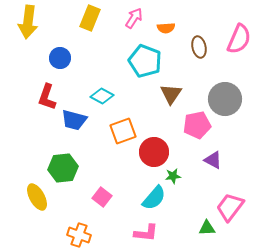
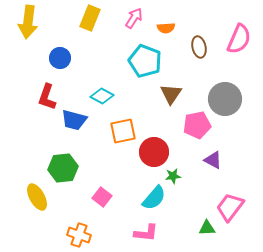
orange square: rotated 8 degrees clockwise
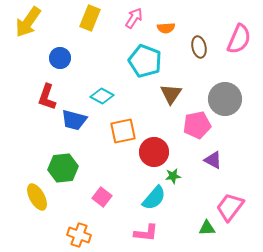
yellow arrow: rotated 28 degrees clockwise
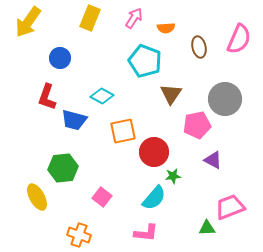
pink trapezoid: rotated 32 degrees clockwise
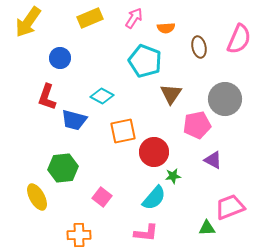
yellow rectangle: rotated 45 degrees clockwise
orange cross: rotated 20 degrees counterclockwise
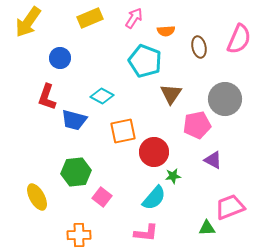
orange semicircle: moved 3 px down
green hexagon: moved 13 px right, 4 px down
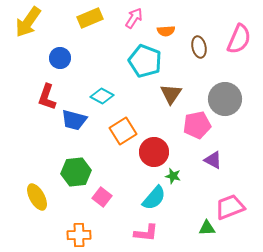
orange square: rotated 20 degrees counterclockwise
green star: rotated 21 degrees clockwise
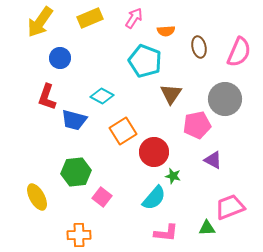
yellow arrow: moved 12 px right
pink semicircle: moved 13 px down
pink L-shape: moved 20 px right
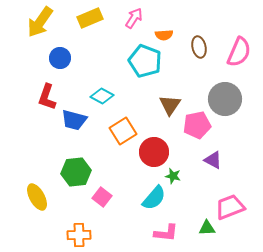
orange semicircle: moved 2 px left, 4 px down
brown triangle: moved 1 px left, 11 px down
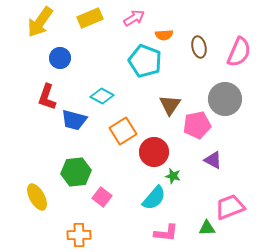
pink arrow: rotated 25 degrees clockwise
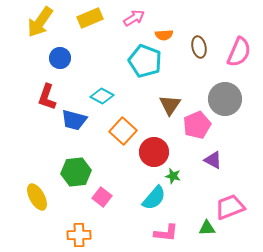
pink pentagon: rotated 12 degrees counterclockwise
orange square: rotated 16 degrees counterclockwise
